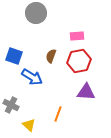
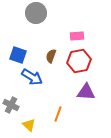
blue square: moved 4 px right, 1 px up
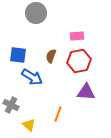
blue square: rotated 12 degrees counterclockwise
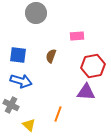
red hexagon: moved 14 px right, 5 px down
blue arrow: moved 11 px left, 4 px down; rotated 15 degrees counterclockwise
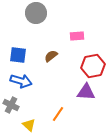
brown semicircle: rotated 32 degrees clockwise
orange line: rotated 14 degrees clockwise
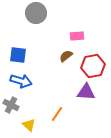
brown semicircle: moved 15 px right
orange line: moved 1 px left
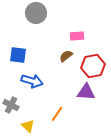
blue arrow: moved 11 px right
yellow triangle: moved 1 px left, 1 px down
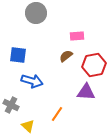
red hexagon: moved 1 px right, 1 px up
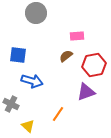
purple triangle: rotated 24 degrees counterclockwise
gray cross: moved 1 px up
orange line: moved 1 px right
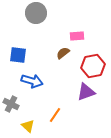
brown semicircle: moved 3 px left, 3 px up
red hexagon: moved 1 px left, 1 px down
orange line: moved 3 px left, 1 px down
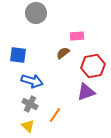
gray cross: moved 19 px right
